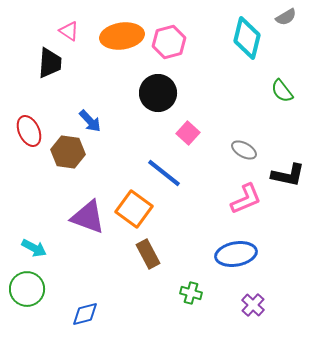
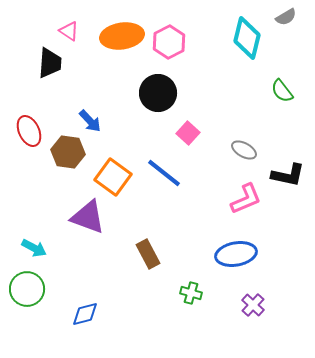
pink hexagon: rotated 12 degrees counterclockwise
orange square: moved 21 px left, 32 px up
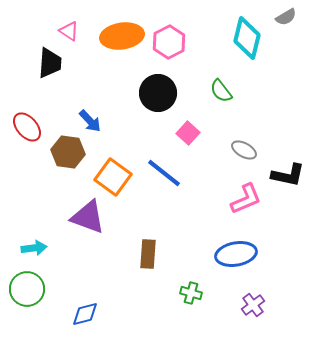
green semicircle: moved 61 px left
red ellipse: moved 2 px left, 4 px up; rotated 16 degrees counterclockwise
cyan arrow: rotated 35 degrees counterclockwise
brown rectangle: rotated 32 degrees clockwise
purple cross: rotated 10 degrees clockwise
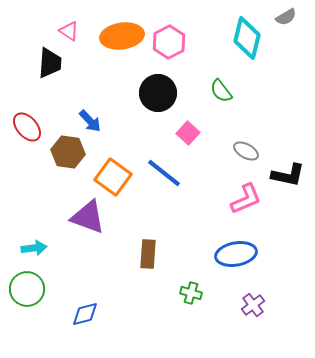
gray ellipse: moved 2 px right, 1 px down
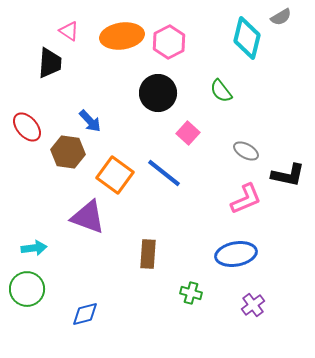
gray semicircle: moved 5 px left
orange square: moved 2 px right, 2 px up
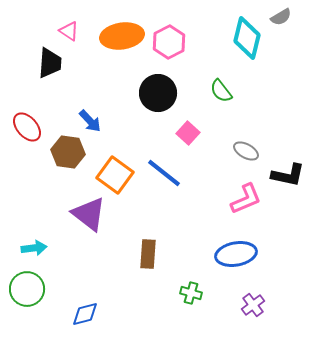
purple triangle: moved 1 px right, 3 px up; rotated 18 degrees clockwise
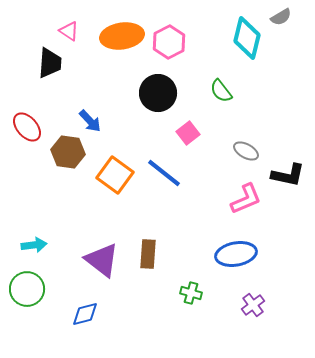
pink square: rotated 10 degrees clockwise
purple triangle: moved 13 px right, 46 px down
cyan arrow: moved 3 px up
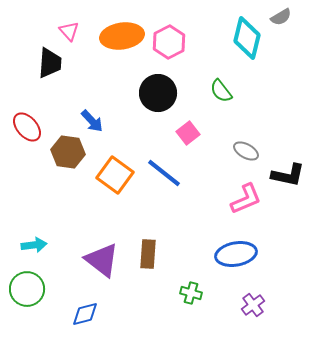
pink triangle: rotated 15 degrees clockwise
blue arrow: moved 2 px right
